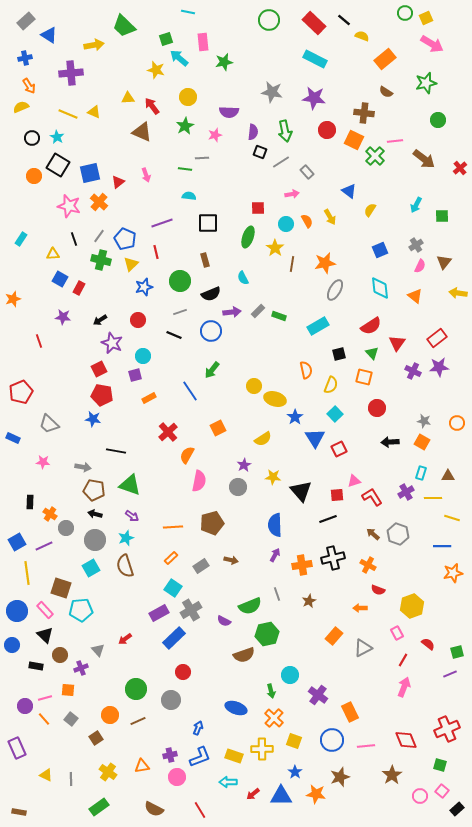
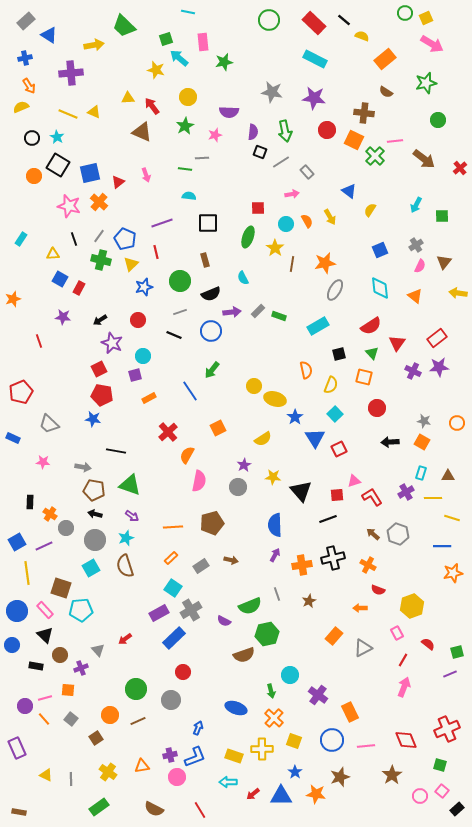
blue L-shape at (200, 757): moved 5 px left
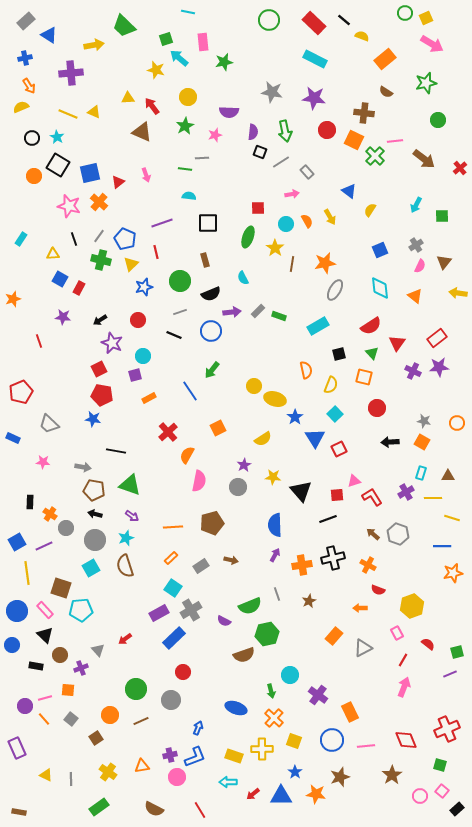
brown line at (138, 721): moved 3 px right
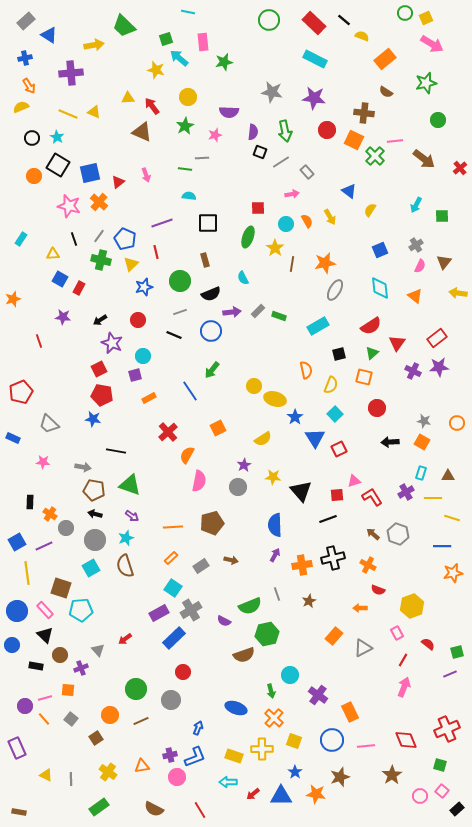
green triangle at (372, 353): rotated 32 degrees clockwise
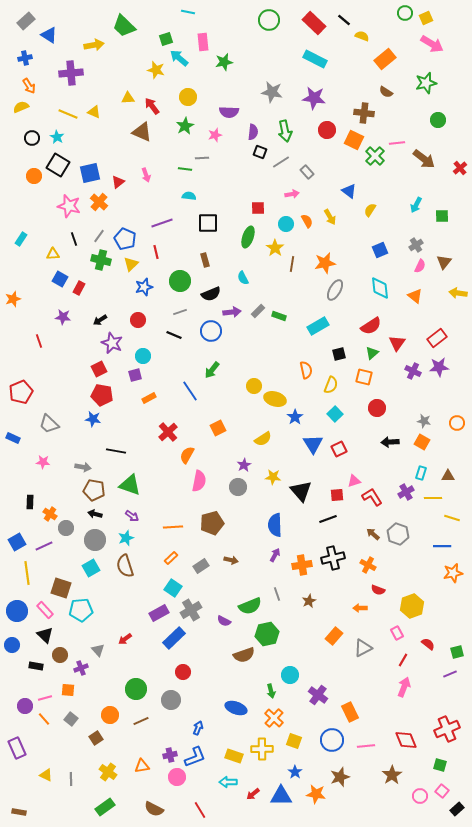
pink line at (395, 141): moved 2 px right, 2 px down
blue triangle at (315, 438): moved 2 px left, 6 px down
green rectangle at (99, 807): moved 6 px right
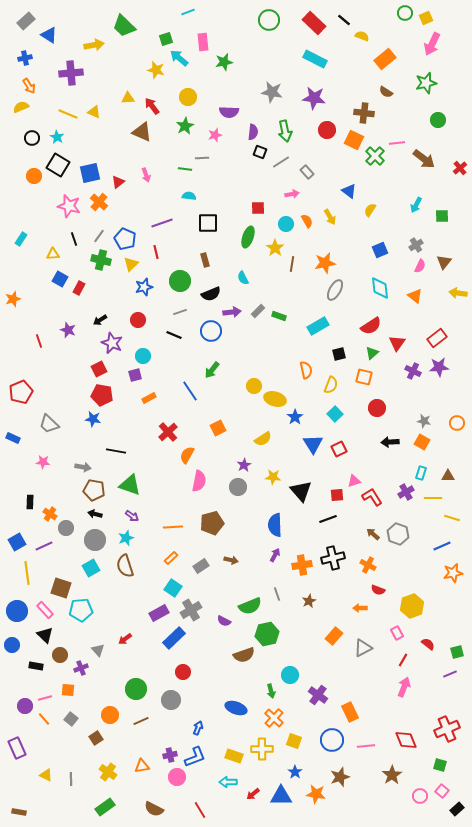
cyan line at (188, 12): rotated 32 degrees counterclockwise
pink arrow at (432, 44): rotated 85 degrees clockwise
purple star at (63, 317): moved 5 px right, 13 px down; rotated 14 degrees clockwise
blue line at (442, 546): rotated 24 degrees counterclockwise
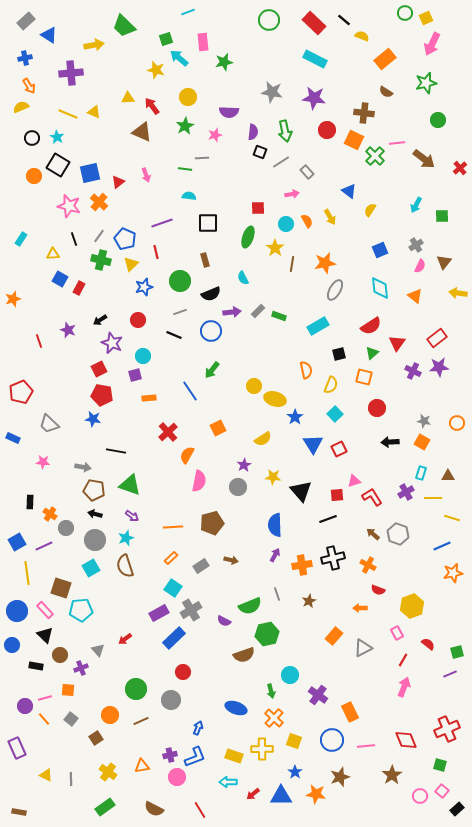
orange rectangle at (149, 398): rotated 24 degrees clockwise
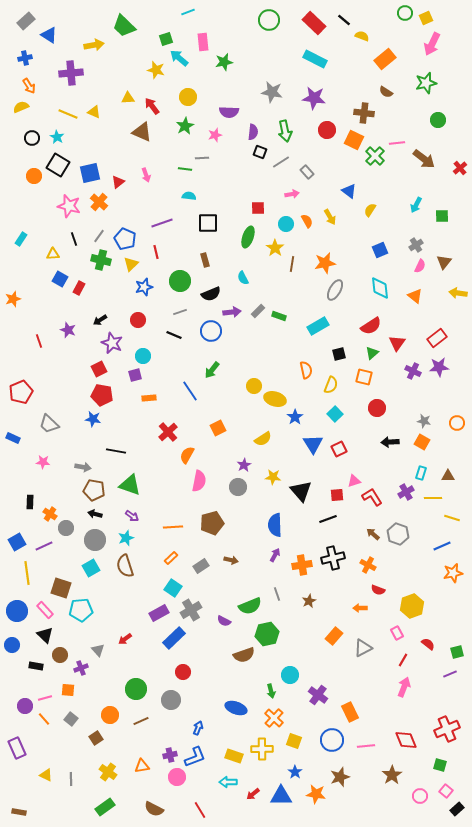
pink square at (442, 791): moved 4 px right
